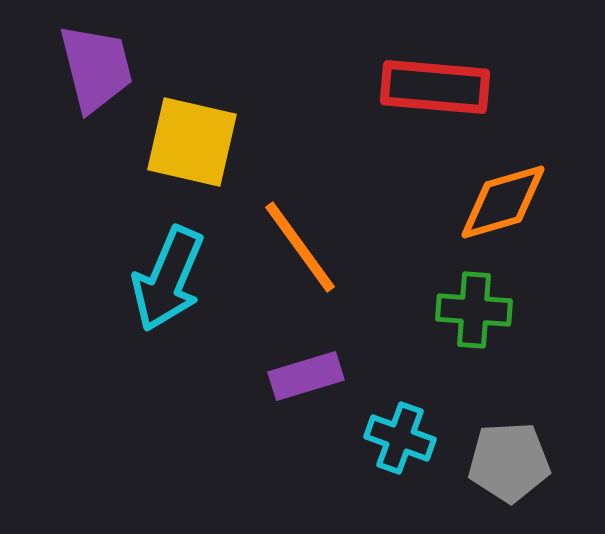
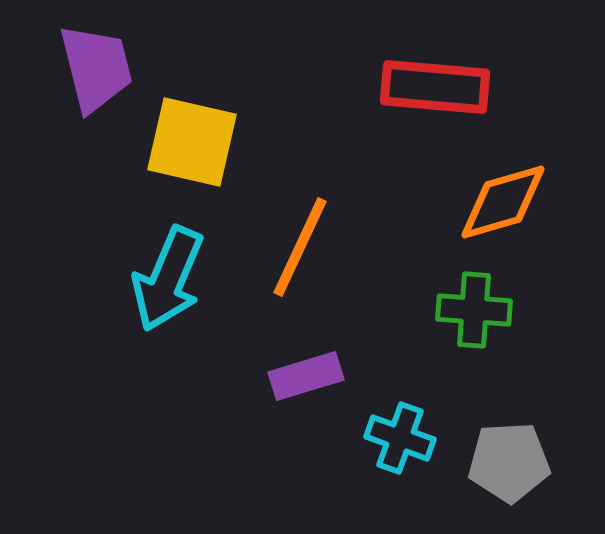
orange line: rotated 61 degrees clockwise
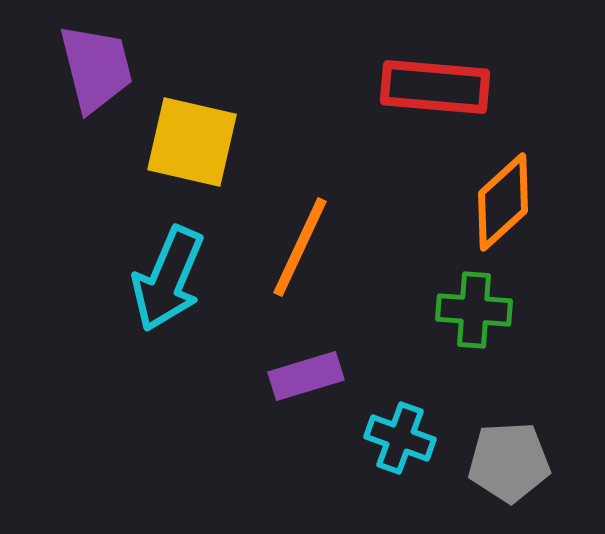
orange diamond: rotated 26 degrees counterclockwise
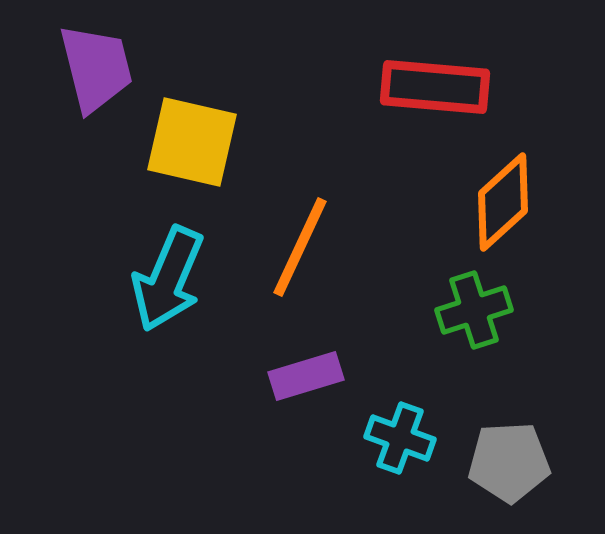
green cross: rotated 22 degrees counterclockwise
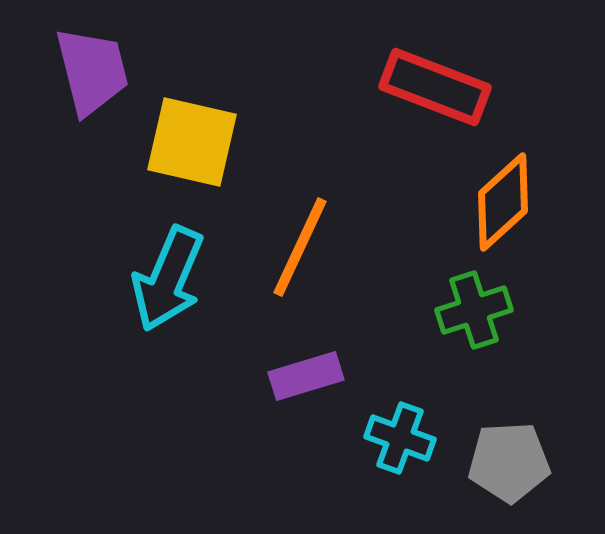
purple trapezoid: moved 4 px left, 3 px down
red rectangle: rotated 16 degrees clockwise
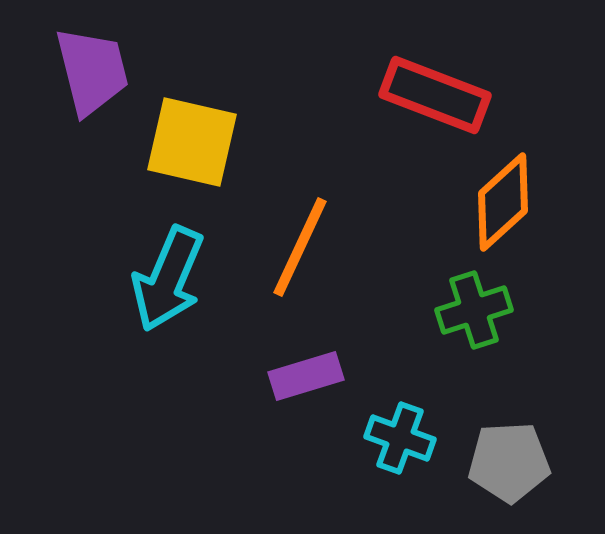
red rectangle: moved 8 px down
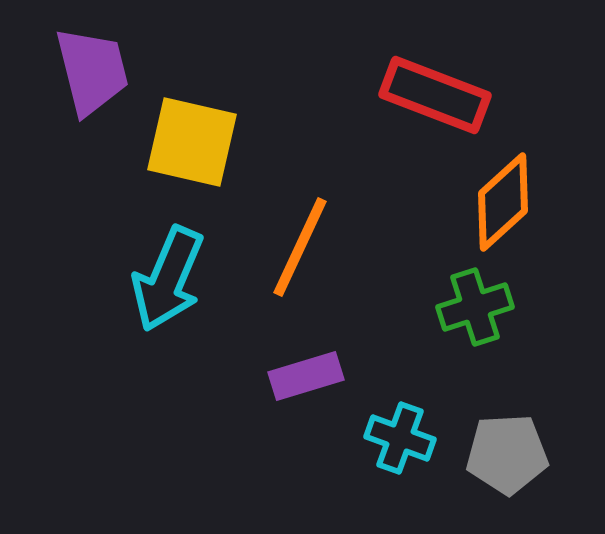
green cross: moved 1 px right, 3 px up
gray pentagon: moved 2 px left, 8 px up
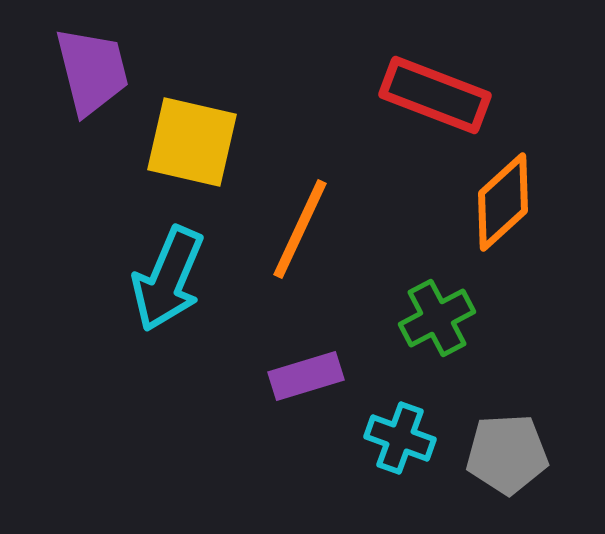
orange line: moved 18 px up
green cross: moved 38 px left, 11 px down; rotated 10 degrees counterclockwise
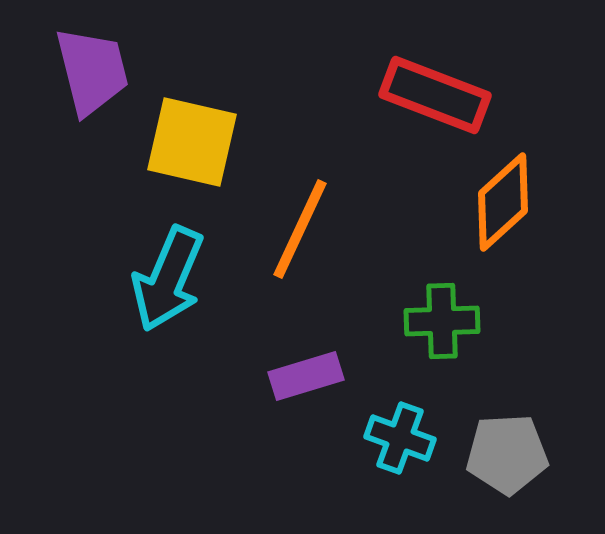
green cross: moved 5 px right, 3 px down; rotated 26 degrees clockwise
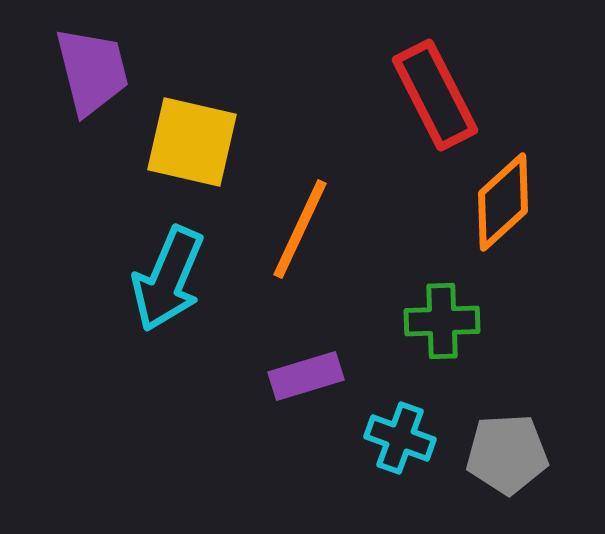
red rectangle: rotated 42 degrees clockwise
